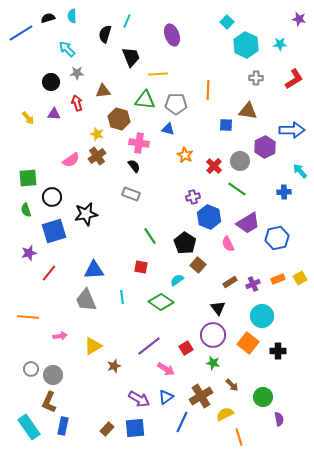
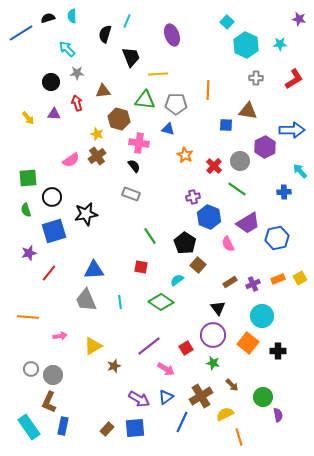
cyan line at (122, 297): moved 2 px left, 5 px down
purple semicircle at (279, 419): moved 1 px left, 4 px up
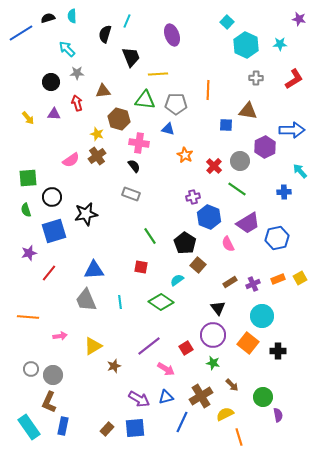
blue triangle at (166, 397): rotated 21 degrees clockwise
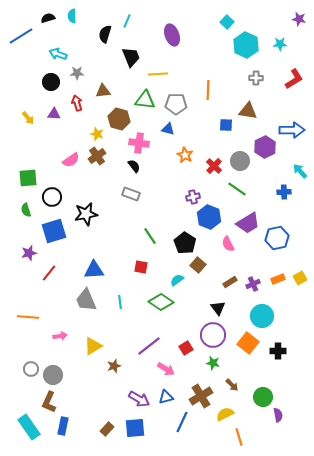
blue line at (21, 33): moved 3 px down
cyan arrow at (67, 49): moved 9 px left, 5 px down; rotated 24 degrees counterclockwise
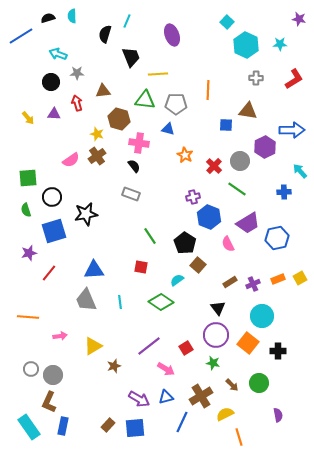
purple circle at (213, 335): moved 3 px right
green circle at (263, 397): moved 4 px left, 14 px up
brown rectangle at (107, 429): moved 1 px right, 4 px up
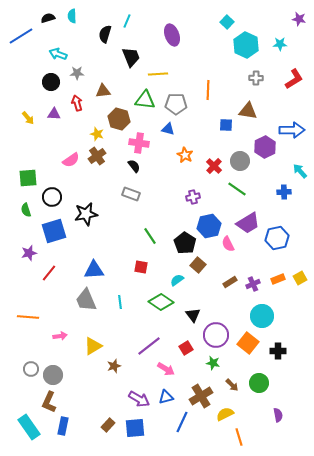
blue hexagon at (209, 217): moved 9 px down; rotated 25 degrees clockwise
black triangle at (218, 308): moved 25 px left, 7 px down
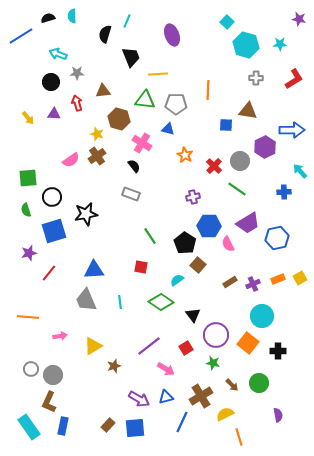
cyan hexagon at (246, 45): rotated 10 degrees counterclockwise
pink cross at (139, 143): moved 3 px right; rotated 24 degrees clockwise
blue hexagon at (209, 226): rotated 15 degrees clockwise
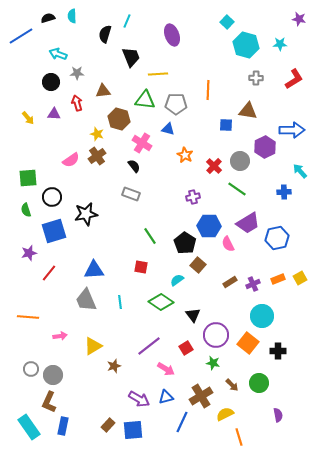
blue square at (135, 428): moved 2 px left, 2 px down
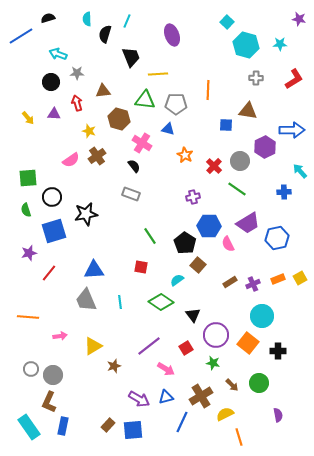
cyan semicircle at (72, 16): moved 15 px right, 3 px down
yellow star at (97, 134): moved 8 px left, 3 px up
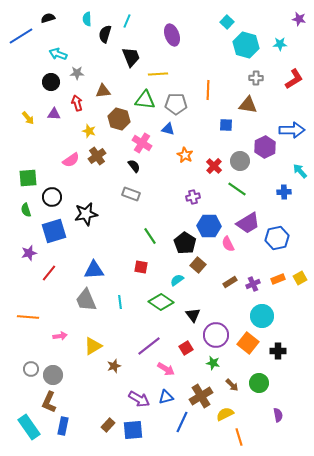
brown triangle at (248, 111): moved 6 px up
